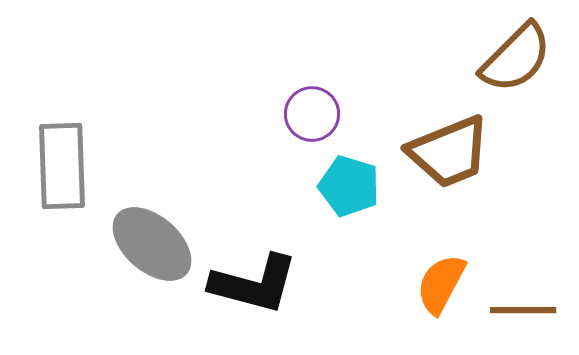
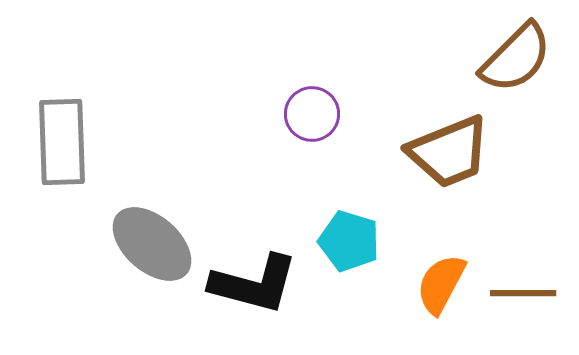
gray rectangle: moved 24 px up
cyan pentagon: moved 55 px down
brown line: moved 17 px up
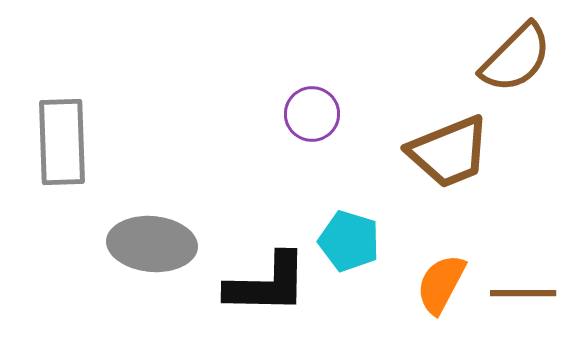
gray ellipse: rotated 36 degrees counterclockwise
black L-shape: moved 13 px right; rotated 14 degrees counterclockwise
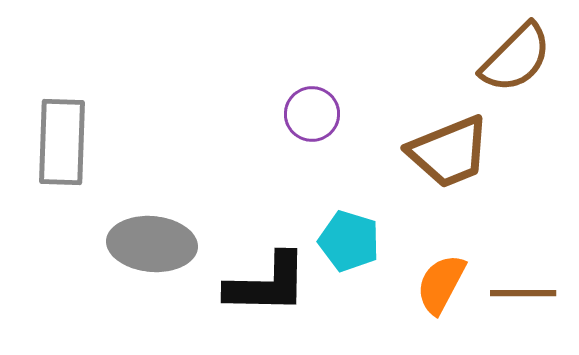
gray rectangle: rotated 4 degrees clockwise
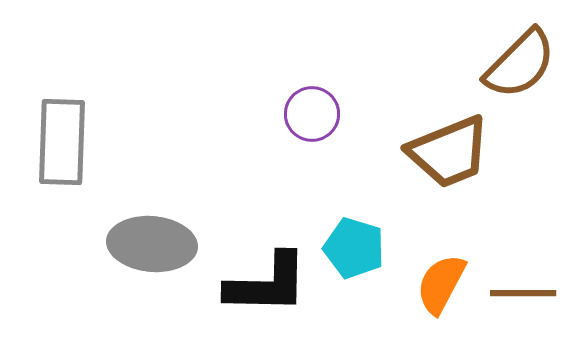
brown semicircle: moved 4 px right, 6 px down
cyan pentagon: moved 5 px right, 7 px down
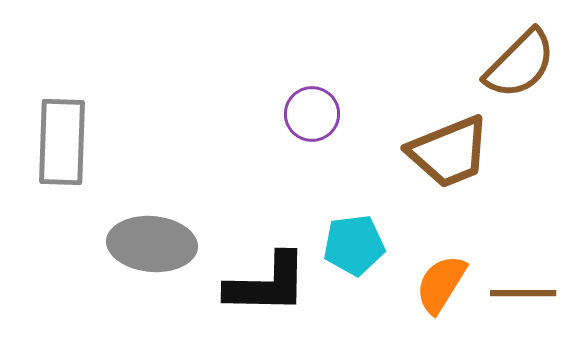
cyan pentagon: moved 3 px up; rotated 24 degrees counterclockwise
orange semicircle: rotated 4 degrees clockwise
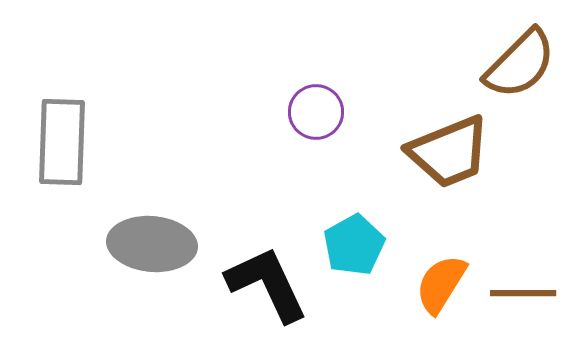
purple circle: moved 4 px right, 2 px up
cyan pentagon: rotated 22 degrees counterclockwise
black L-shape: rotated 116 degrees counterclockwise
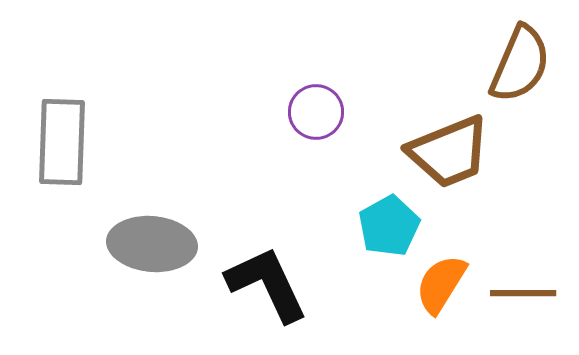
brown semicircle: rotated 22 degrees counterclockwise
cyan pentagon: moved 35 px right, 19 px up
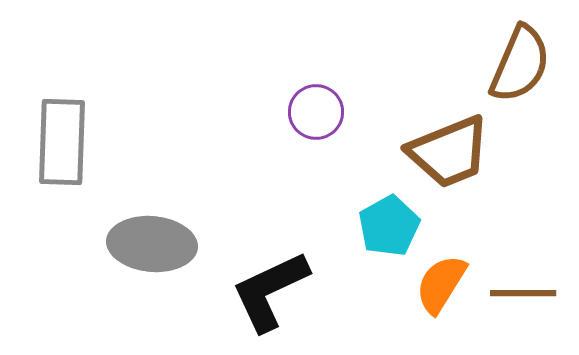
black L-shape: moved 3 px right, 7 px down; rotated 90 degrees counterclockwise
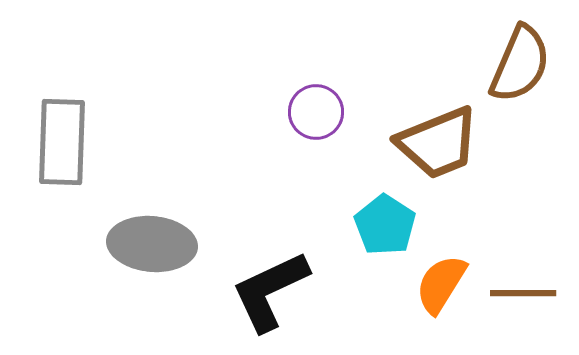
brown trapezoid: moved 11 px left, 9 px up
cyan pentagon: moved 4 px left, 1 px up; rotated 10 degrees counterclockwise
